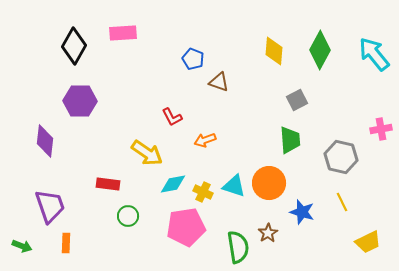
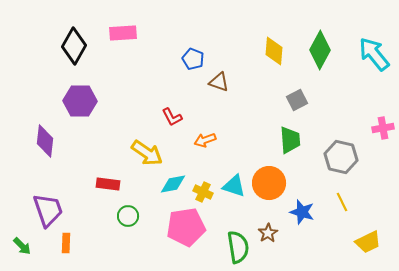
pink cross: moved 2 px right, 1 px up
purple trapezoid: moved 2 px left, 4 px down
green arrow: rotated 24 degrees clockwise
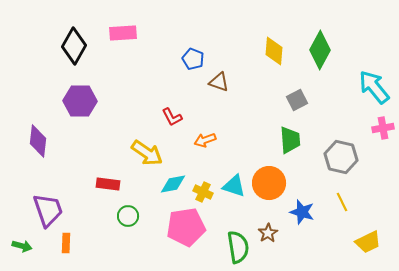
cyan arrow: moved 33 px down
purple diamond: moved 7 px left
green arrow: rotated 30 degrees counterclockwise
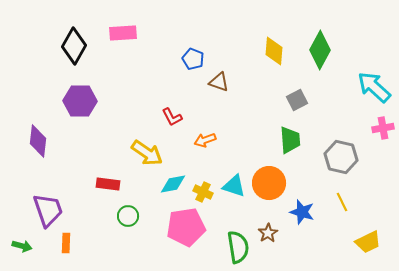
cyan arrow: rotated 9 degrees counterclockwise
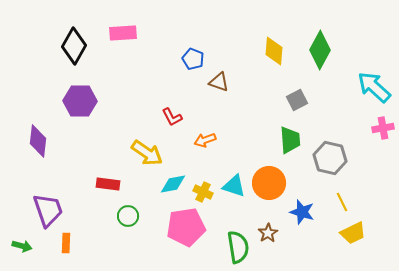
gray hexagon: moved 11 px left, 1 px down
yellow trapezoid: moved 15 px left, 9 px up
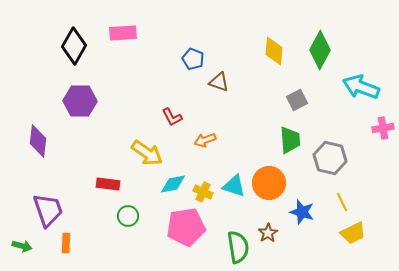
cyan arrow: moved 13 px left; rotated 21 degrees counterclockwise
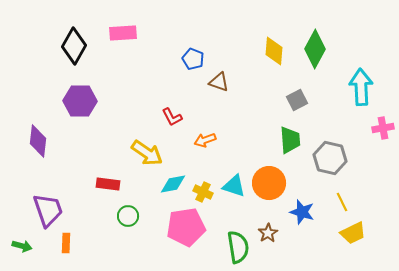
green diamond: moved 5 px left, 1 px up
cyan arrow: rotated 66 degrees clockwise
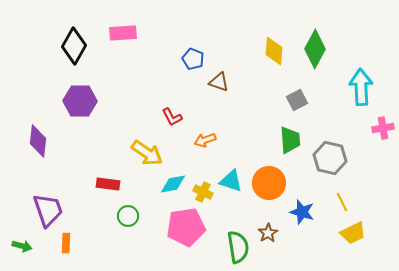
cyan triangle: moved 3 px left, 5 px up
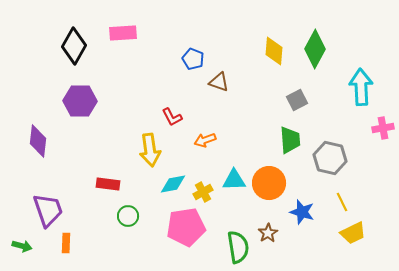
yellow arrow: moved 3 px right, 3 px up; rotated 48 degrees clockwise
cyan triangle: moved 3 px right, 1 px up; rotated 20 degrees counterclockwise
yellow cross: rotated 36 degrees clockwise
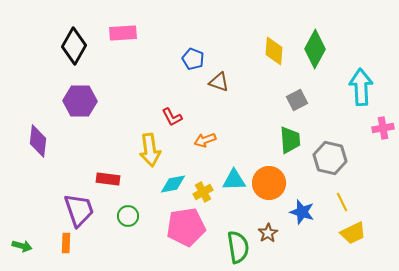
red rectangle: moved 5 px up
purple trapezoid: moved 31 px right
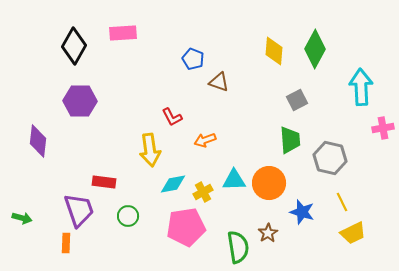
red rectangle: moved 4 px left, 3 px down
green arrow: moved 28 px up
